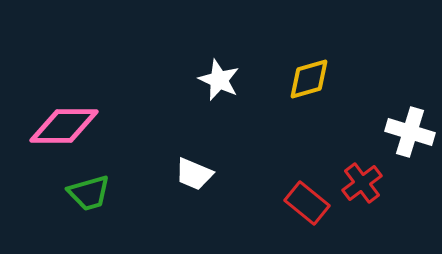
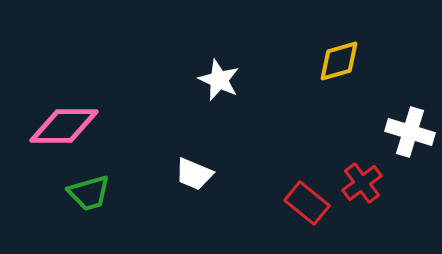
yellow diamond: moved 30 px right, 18 px up
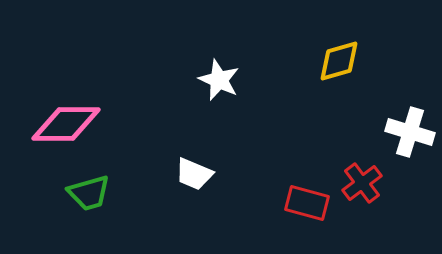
pink diamond: moved 2 px right, 2 px up
red rectangle: rotated 24 degrees counterclockwise
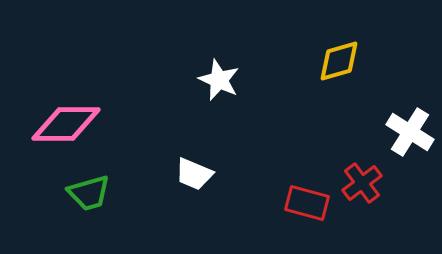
white cross: rotated 15 degrees clockwise
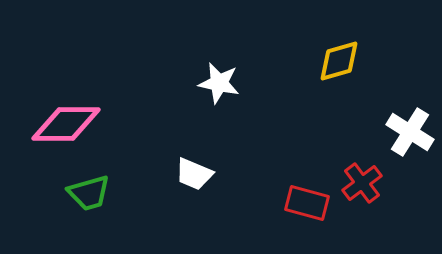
white star: moved 3 px down; rotated 12 degrees counterclockwise
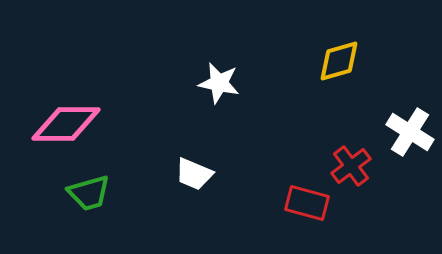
red cross: moved 11 px left, 17 px up
